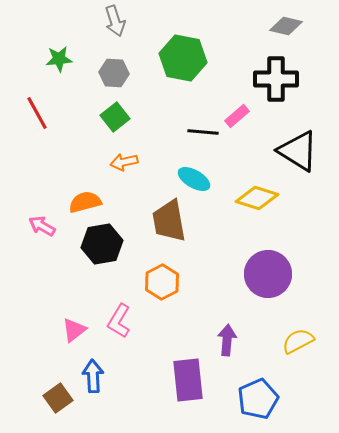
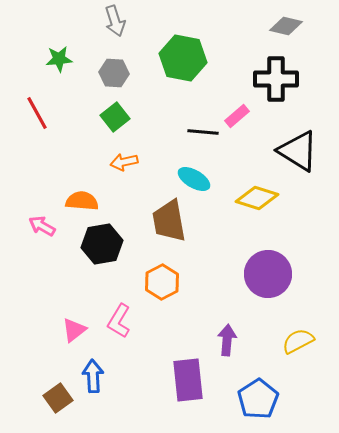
orange semicircle: moved 3 px left, 1 px up; rotated 20 degrees clockwise
blue pentagon: rotated 9 degrees counterclockwise
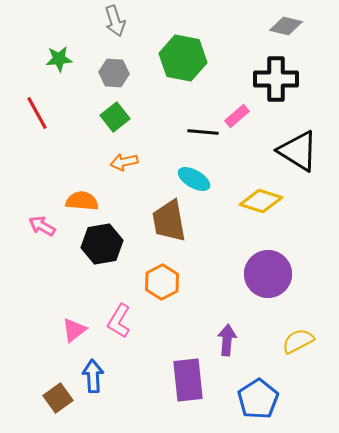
yellow diamond: moved 4 px right, 3 px down
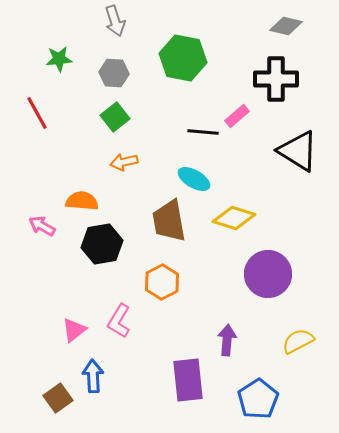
yellow diamond: moved 27 px left, 17 px down
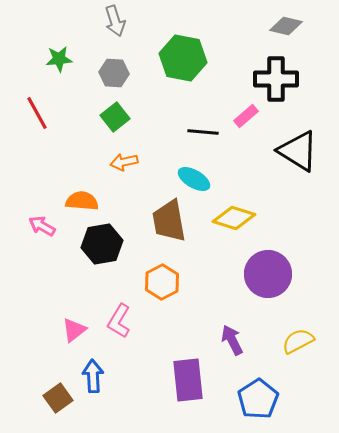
pink rectangle: moved 9 px right
purple arrow: moved 5 px right; rotated 32 degrees counterclockwise
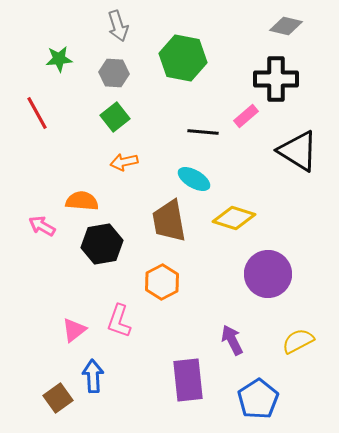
gray arrow: moved 3 px right, 5 px down
pink L-shape: rotated 12 degrees counterclockwise
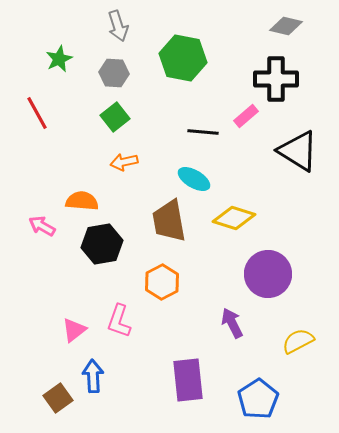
green star: rotated 20 degrees counterclockwise
purple arrow: moved 17 px up
